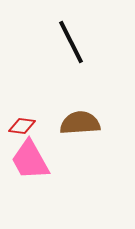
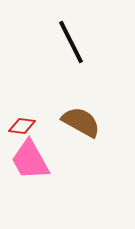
brown semicircle: moved 1 px right, 1 px up; rotated 33 degrees clockwise
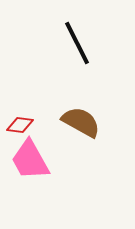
black line: moved 6 px right, 1 px down
red diamond: moved 2 px left, 1 px up
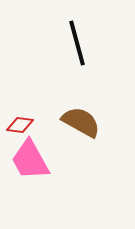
black line: rotated 12 degrees clockwise
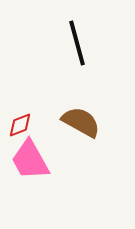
red diamond: rotated 28 degrees counterclockwise
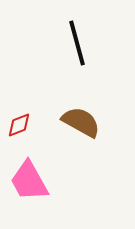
red diamond: moved 1 px left
pink trapezoid: moved 1 px left, 21 px down
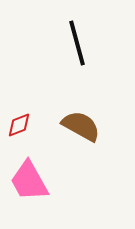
brown semicircle: moved 4 px down
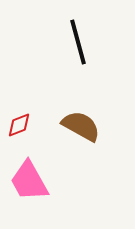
black line: moved 1 px right, 1 px up
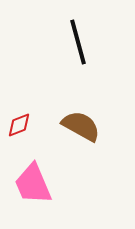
pink trapezoid: moved 4 px right, 3 px down; rotated 6 degrees clockwise
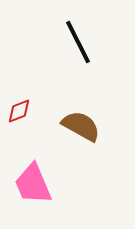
black line: rotated 12 degrees counterclockwise
red diamond: moved 14 px up
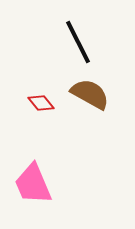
red diamond: moved 22 px right, 8 px up; rotated 72 degrees clockwise
brown semicircle: moved 9 px right, 32 px up
